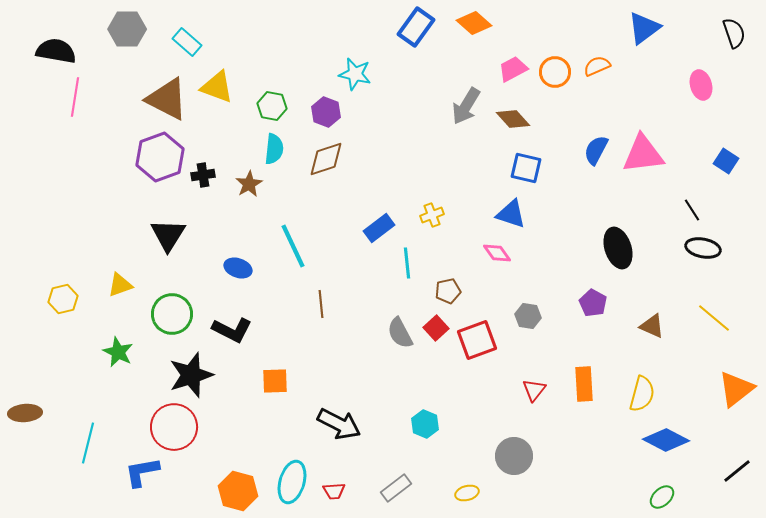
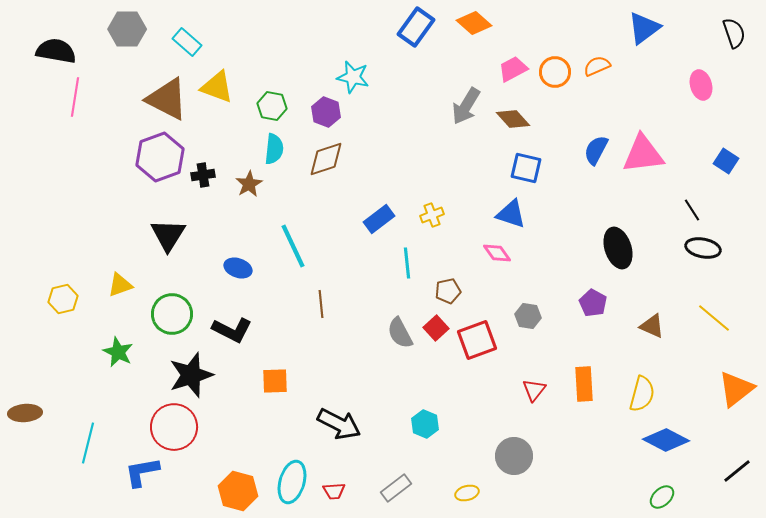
cyan star at (355, 74): moved 2 px left, 3 px down
blue rectangle at (379, 228): moved 9 px up
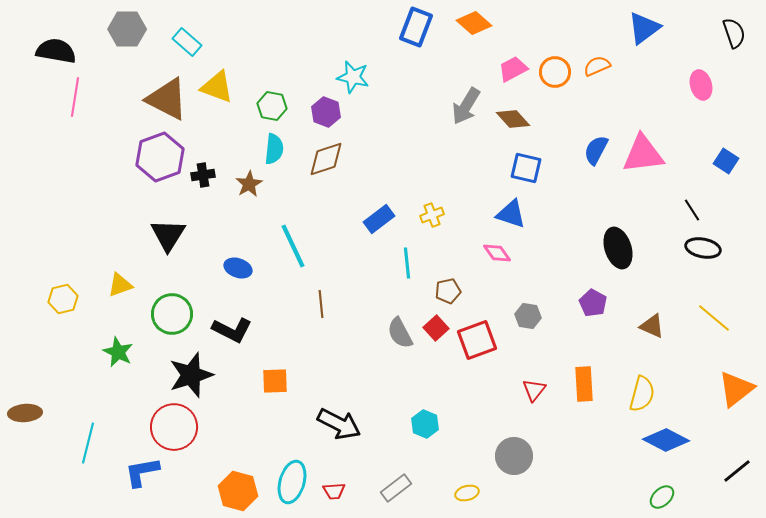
blue rectangle at (416, 27): rotated 15 degrees counterclockwise
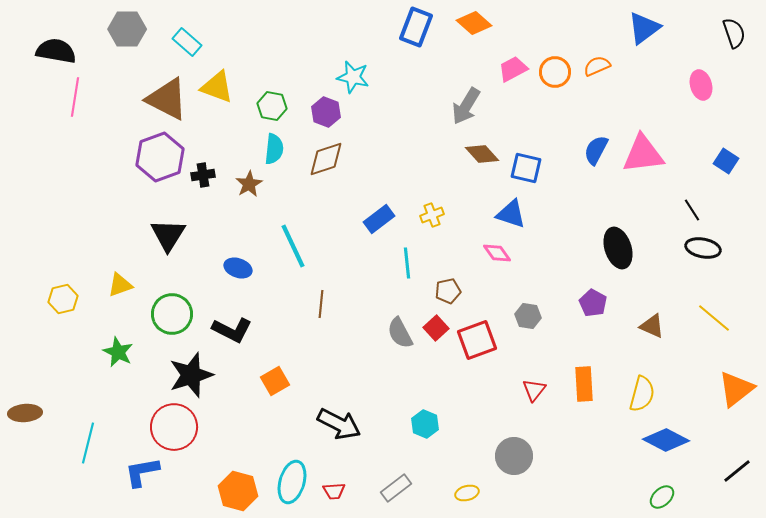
brown diamond at (513, 119): moved 31 px left, 35 px down
brown line at (321, 304): rotated 12 degrees clockwise
orange square at (275, 381): rotated 28 degrees counterclockwise
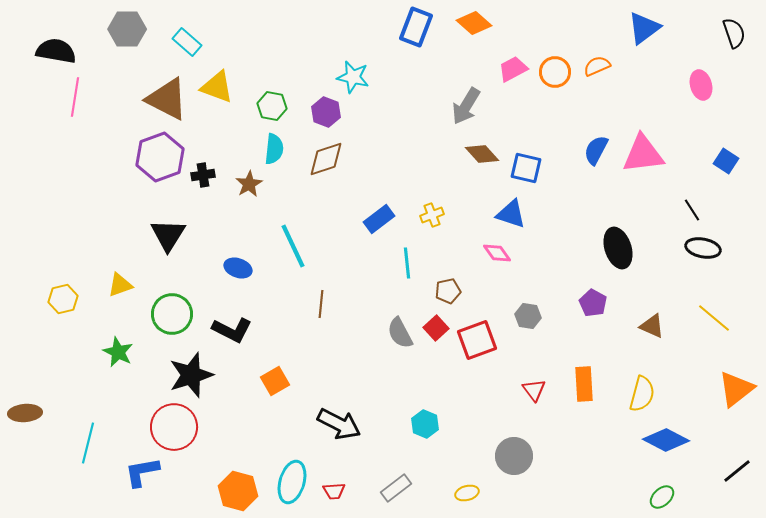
red triangle at (534, 390): rotated 15 degrees counterclockwise
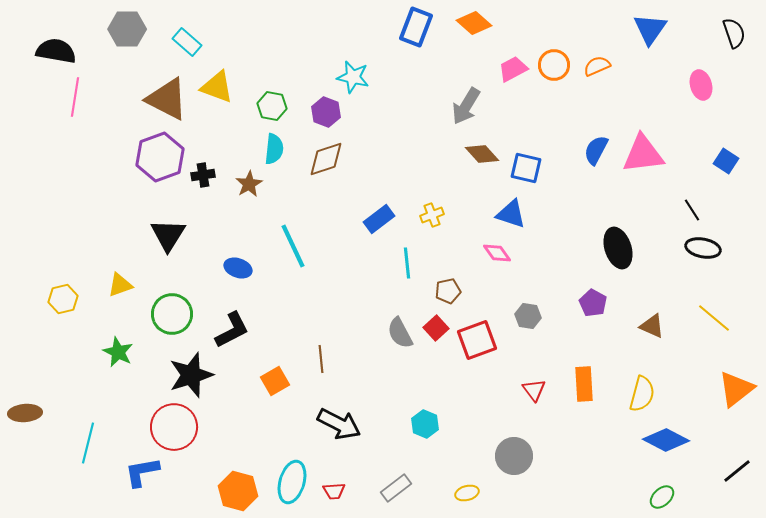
blue triangle at (644, 28): moved 6 px right, 1 px down; rotated 18 degrees counterclockwise
orange circle at (555, 72): moved 1 px left, 7 px up
brown line at (321, 304): moved 55 px down; rotated 12 degrees counterclockwise
black L-shape at (232, 330): rotated 54 degrees counterclockwise
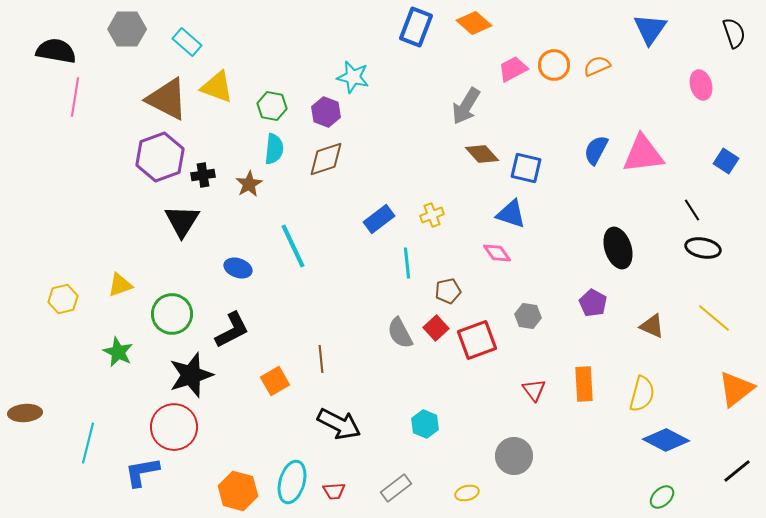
black triangle at (168, 235): moved 14 px right, 14 px up
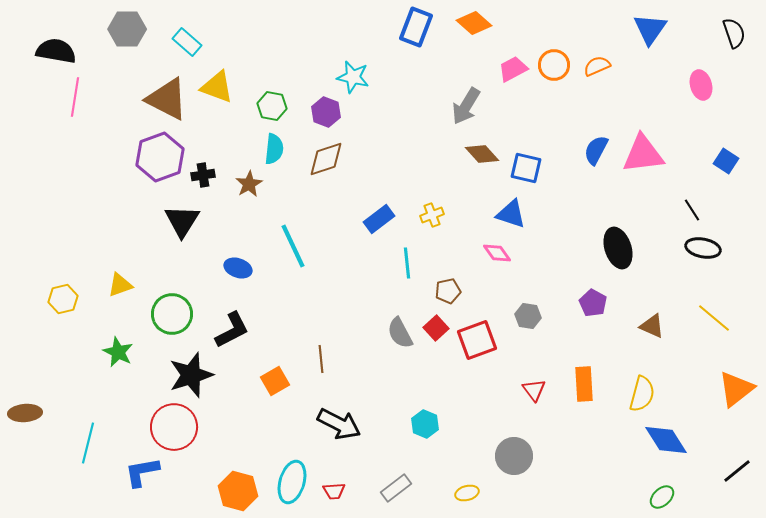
blue diamond at (666, 440): rotated 30 degrees clockwise
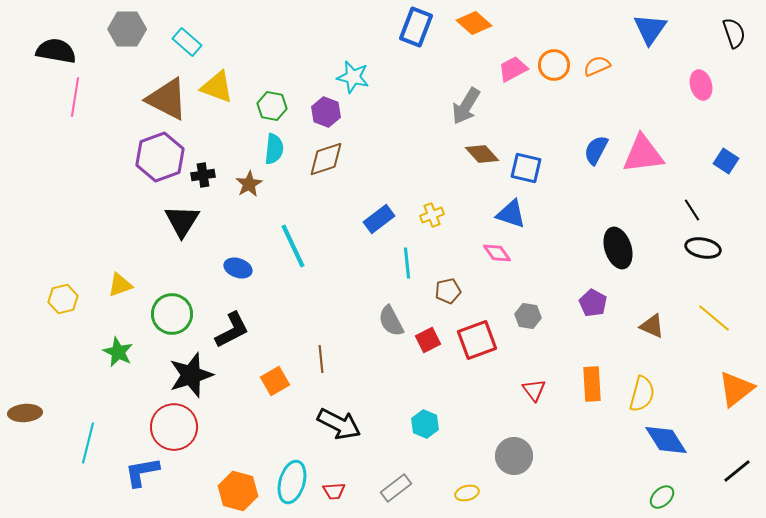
red square at (436, 328): moved 8 px left, 12 px down; rotated 15 degrees clockwise
gray semicircle at (400, 333): moved 9 px left, 12 px up
orange rectangle at (584, 384): moved 8 px right
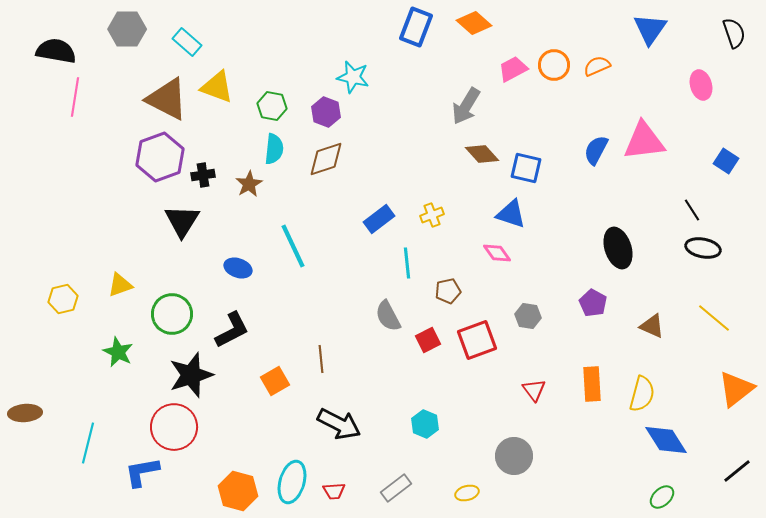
pink triangle at (643, 154): moved 1 px right, 13 px up
gray semicircle at (391, 321): moved 3 px left, 5 px up
